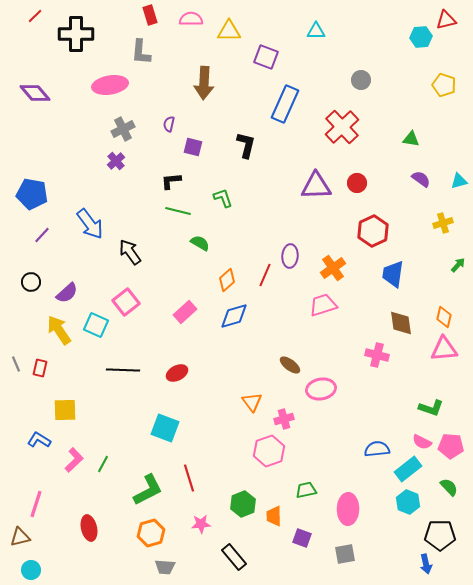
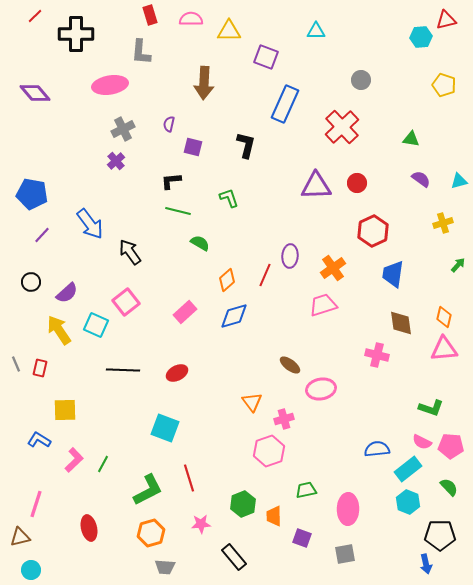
green L-shape at (223, 198): moved 6 px right
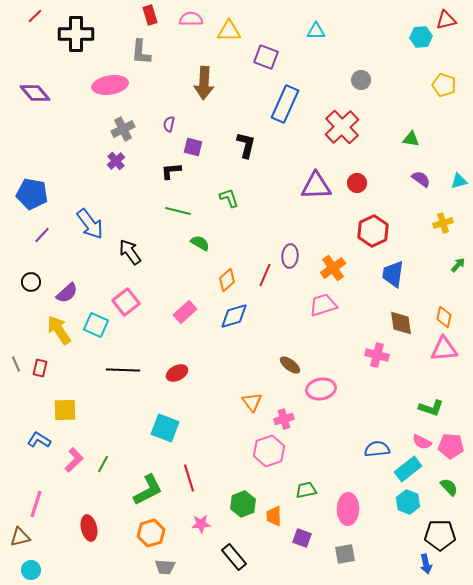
black L-shape at (171, 181): moved 10 px up
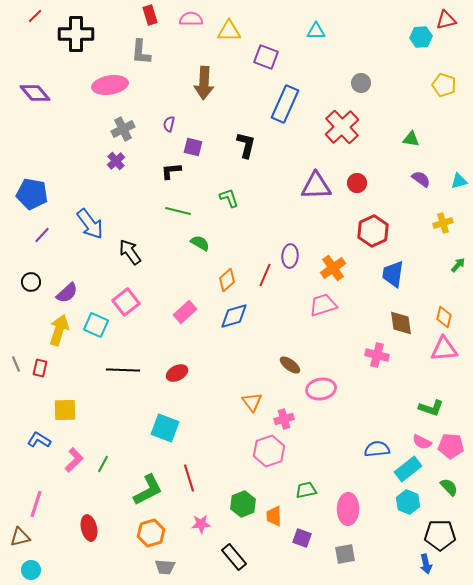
gray circle at (361, 80): moved 3 px down
yellow arrow at (59, 330): rotated 52 degrees clockwise
